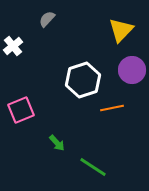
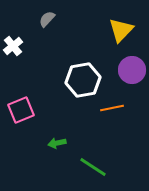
white hexagon: rotated 8 degrees clockwise
green arrow: rotated 120 degrees clockwise
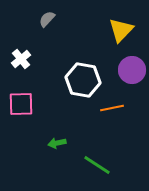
white cross: moved 8 px right, 13 px down
white hexagon: rotated 20 degrees clockwise
pink square: moved 6 px up; rotated 20 degrees clockwise
green line: moved 4 px right, 2 px up
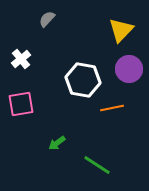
purple circle: moved 3 px left, 1 px up
pink square: rotated 8 degrees counterclockwise
green arrow: rotated 24 degrees counterclockwise
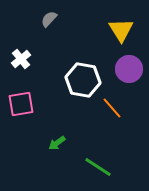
gray semicircle: moved 2 px right
yellow triangle: rotated 16 degrees counterclockwise
orange line: rotated 60 degrees clockwise
green line: moved 1 px right, 2 px down
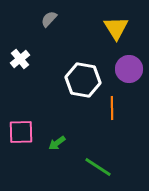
yellow triangle: moved 5 px left, 2 px up
white cross: moved 1 px left
pink square: moved 28 px down; rotated 8 degrees clockwise
orange line: rotated 40 degrees clockwise
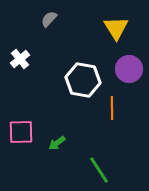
green line: moved 1 px right, 3 px down; rotated 24 degrees clockwise
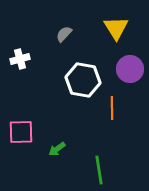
gray semicircle: moved 15 px right, 15 px down
white cross: rotated 24 degrees clockwise
purple circle: moved 1 px right
green arrow: moved 6 px down
green line: rotated 24 degrees clockwise
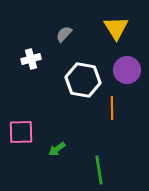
white cross: moved 11 px right
purple circle: moved 3 px left, 1 px down
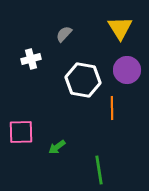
yellow triangle: moved 4 px right
green arrow: moved 2 px up
